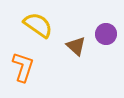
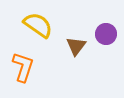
brown triangle: rotated 25 degrees clockwise
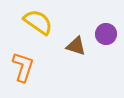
yellow semicircle: moved 3 px up
brown triangle: rotated 50 degrees counterclockwise
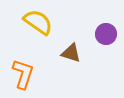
brown triangle: moved 5 px left, 7 px down
orange L-shape: moved 7 px down
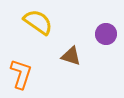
brown triangle: moved 3 px down
orange L-shape: moved 2 px left
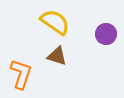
yellow semicircle: moved 17 px right
brown triangle: moved 14 px left
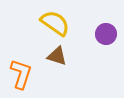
yellow semicircle: moved 1 px down
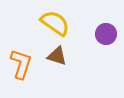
orange L-shape: moved 10 px up
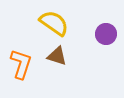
yellow semicircle: moved 1 px left
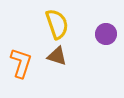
yellow semicircle: moved 3 px right, 1 px down; rotated 36 degrees clockwise
orange L-shape: moved 1 px up
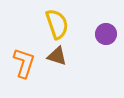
orange L-shape: moved 3 px right
